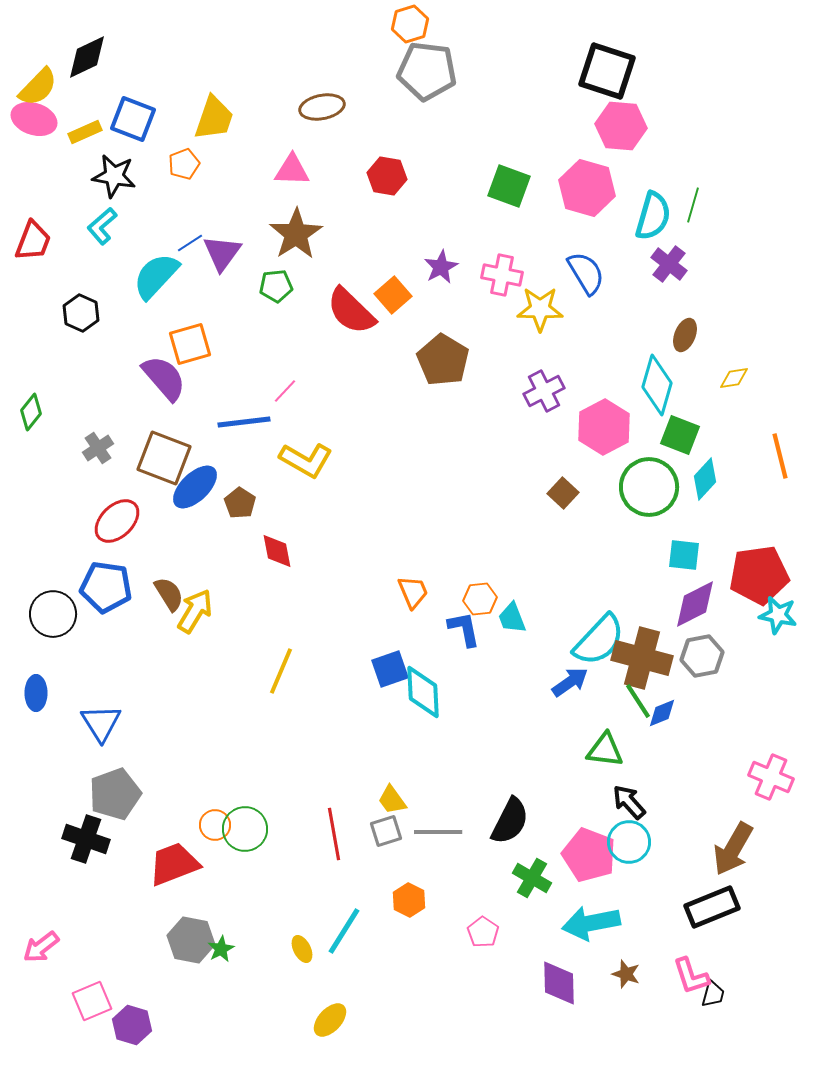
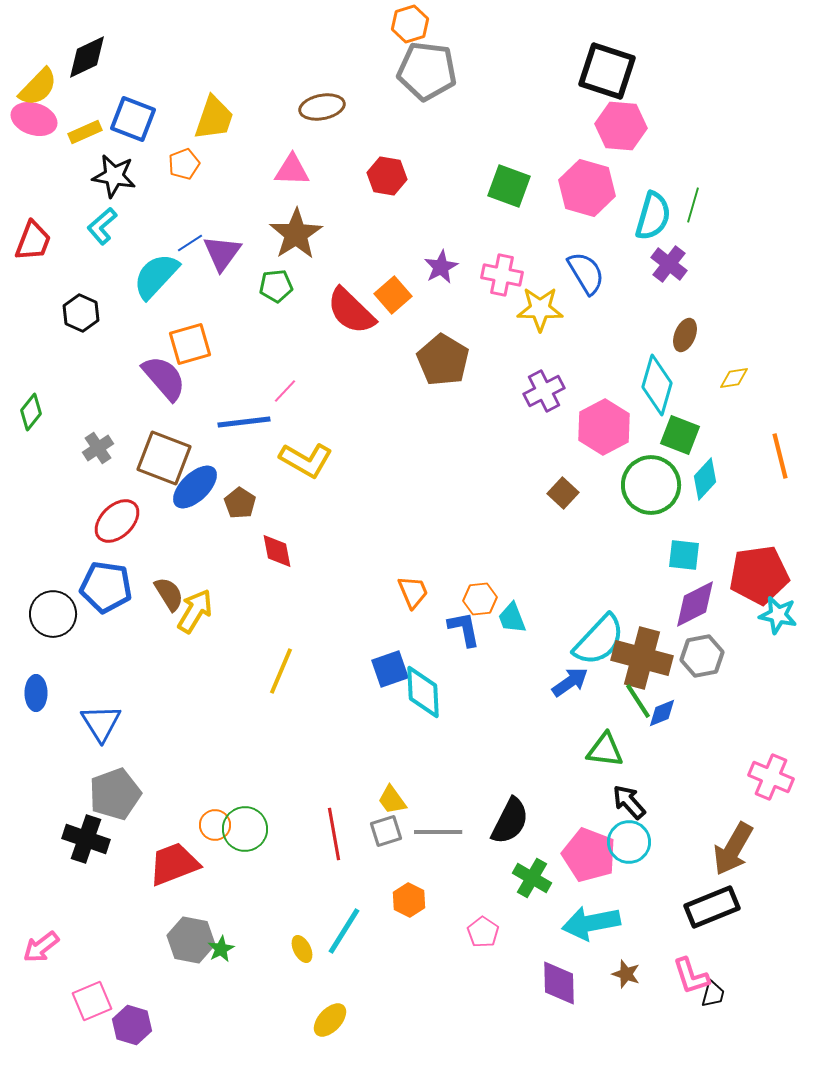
green circle at (649, 487): moved 2 px right, 2 px up
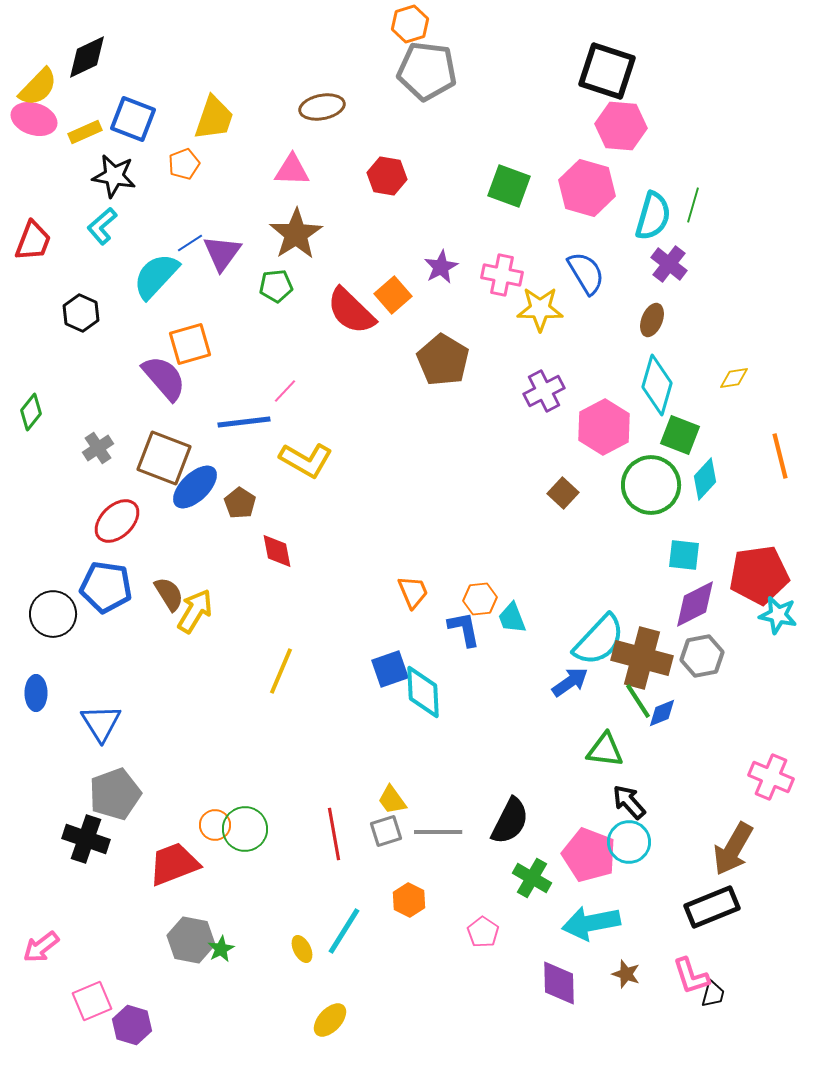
brown ellipse at (685, 335): moved 33 px left, 15 px up
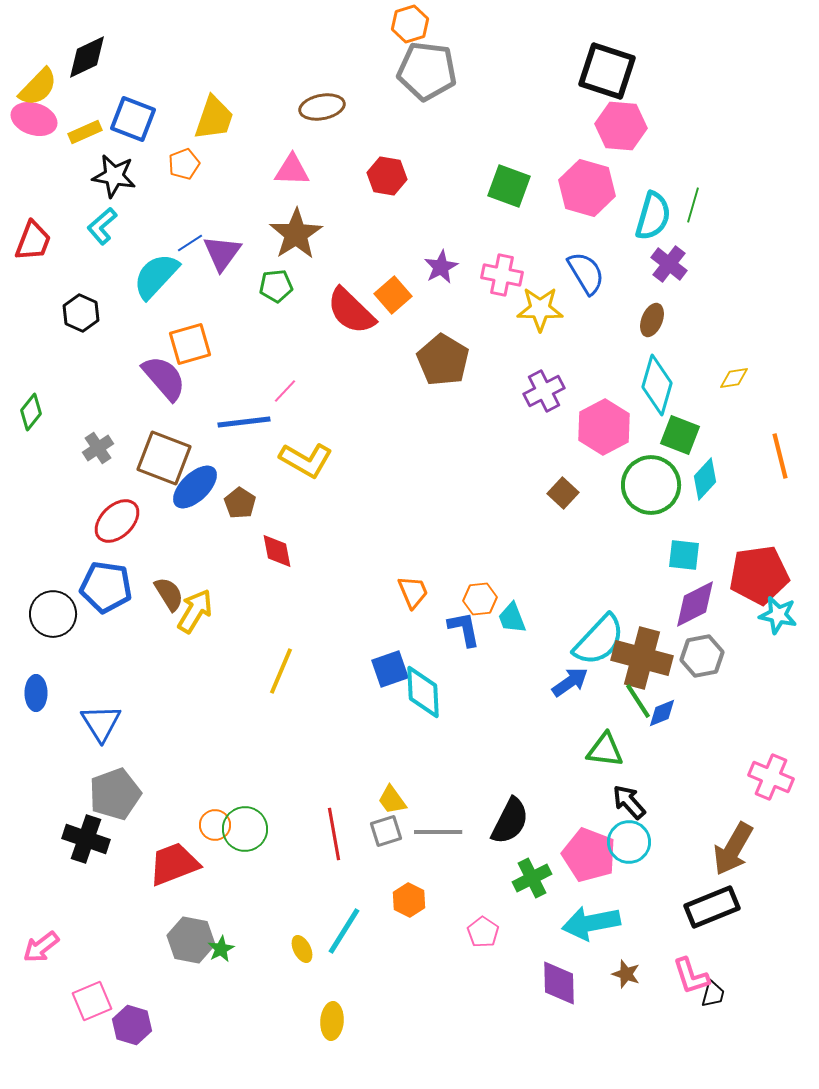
green cross at (532, 878): rotated 33 degrees clockwise
yellow ellipse at (330, 1020): moved 2 px right, 1 px down; rotated 39 degrees counterclockwise
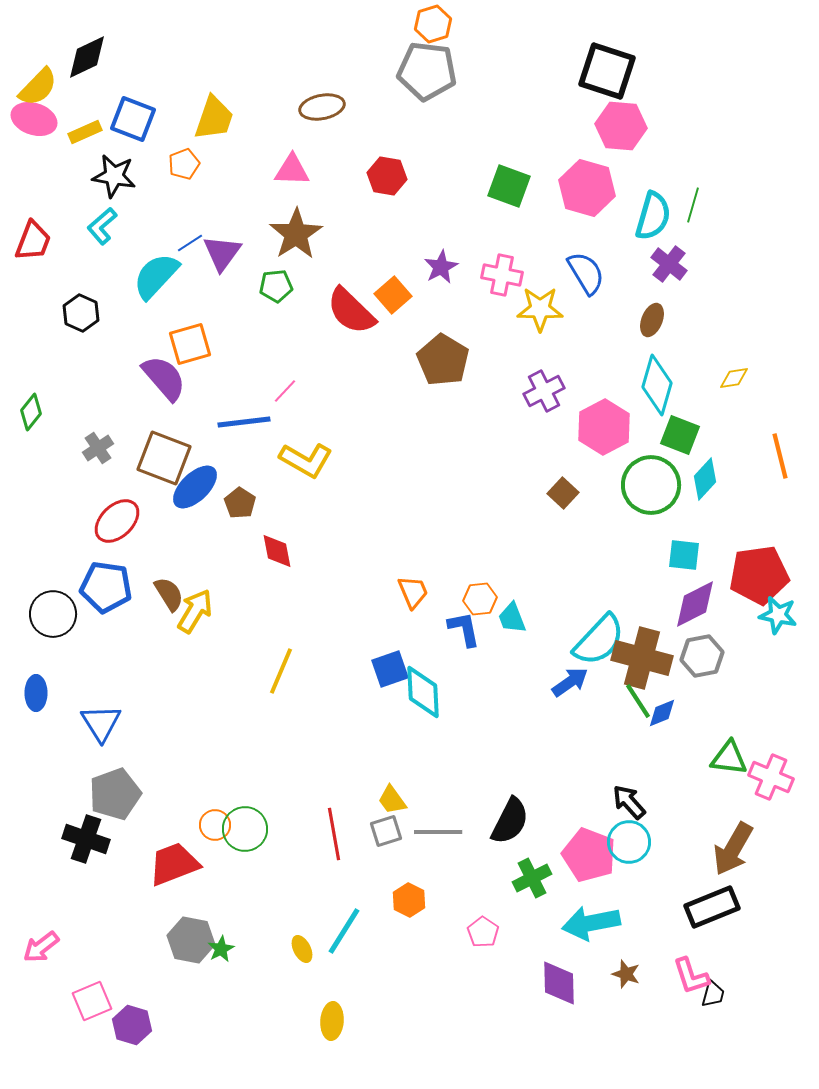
orange hexagon at (410, 24): moved 23 px right
green triangle at (605, 750): moved 124 px right, 8 px down
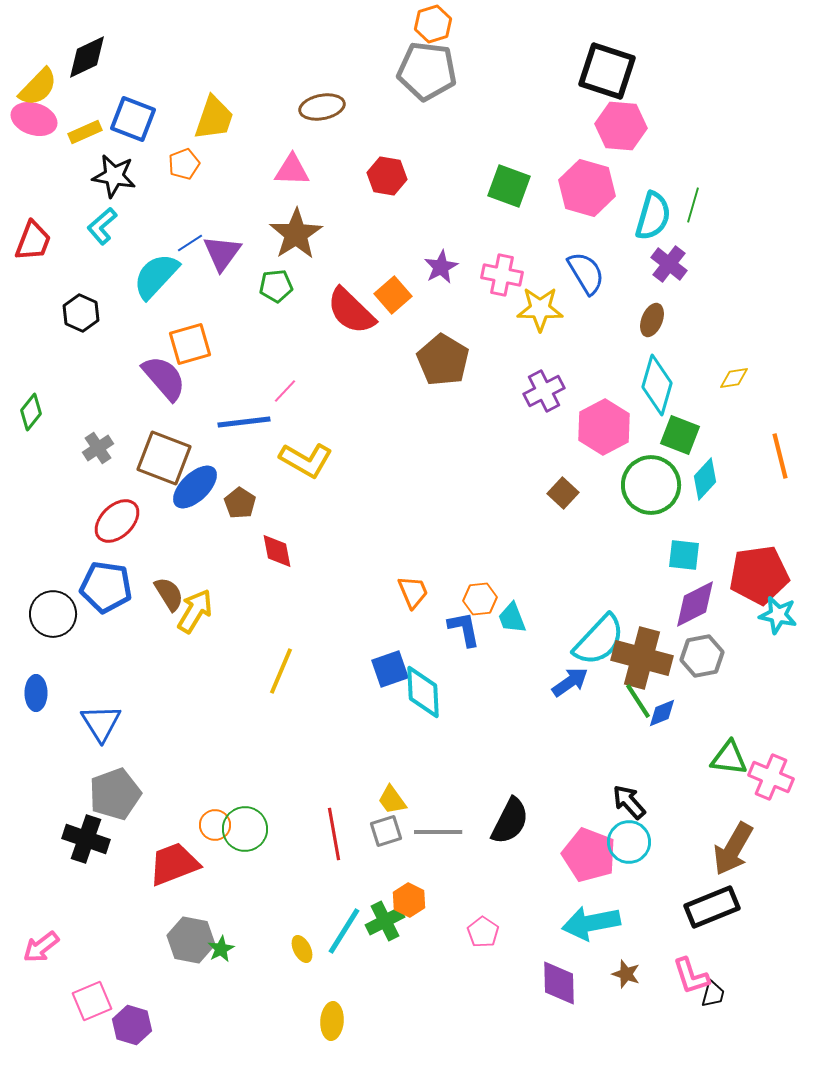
green cross at (532, 878): moved 147 px left, 43 px down
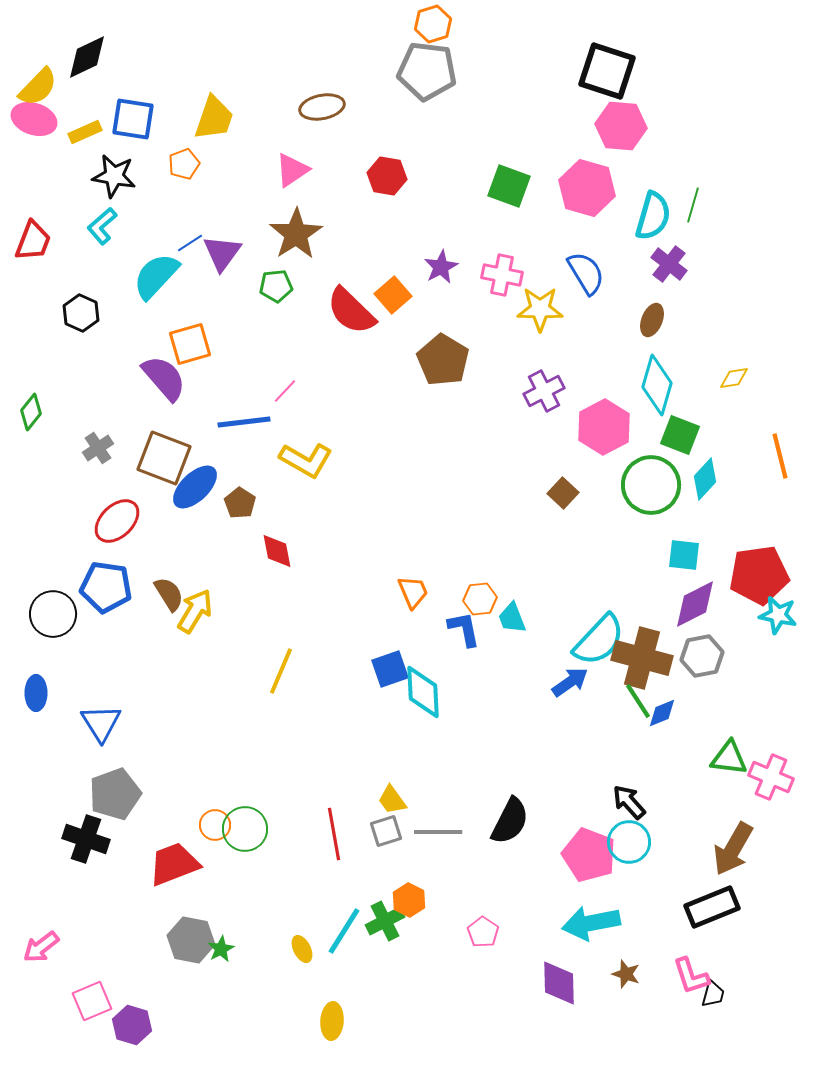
blue square at (133, 119): rotated 12 degrees counterclockwise
pink triangle at (292, 170): rotated 36 degrees counterclockwise
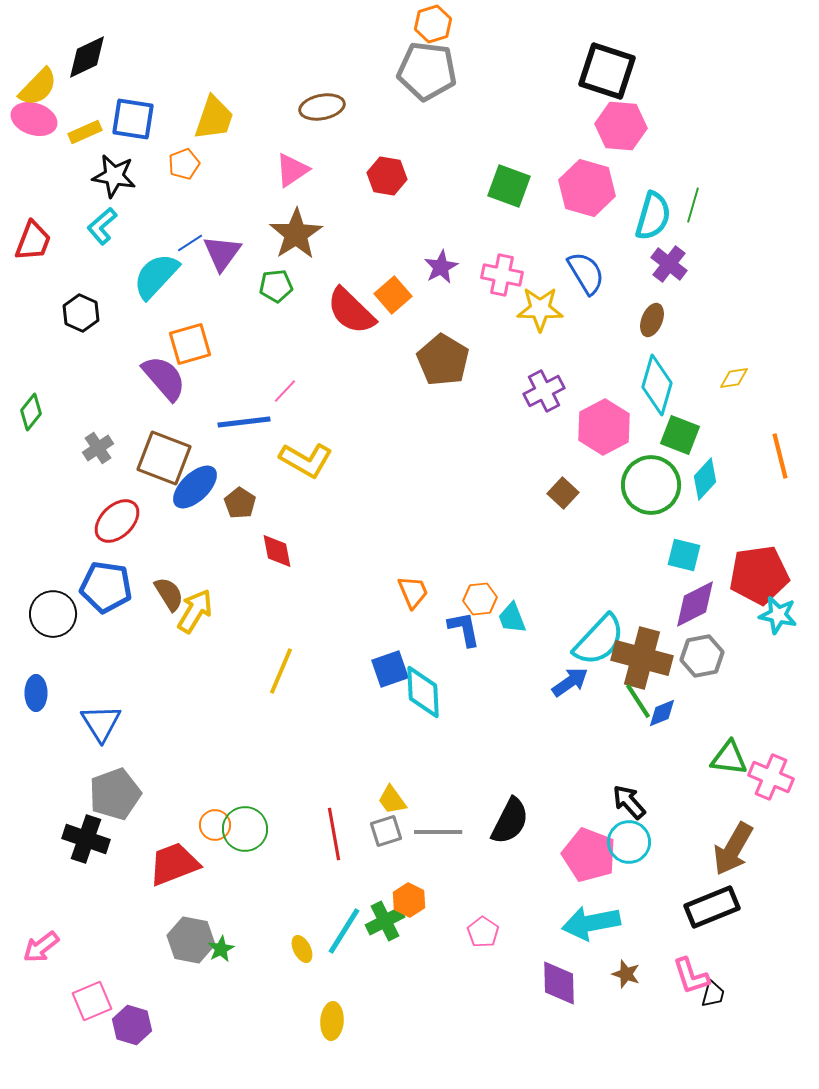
cyan square at (684, 555): rotated 8 degrees clockwise
